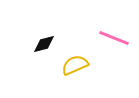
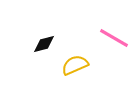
pink line: rotated 8 degrees clockwise
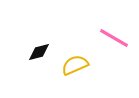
black diamond: moved 5 px left, 8 px down
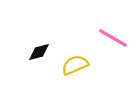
pink line: moved 1 px left
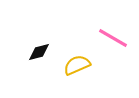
yellow semicircle: moved 2 px right
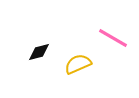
yellow semicircle: moved 1 px right, 1 px up
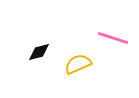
pink line: rotated 12 degrees counterclockwise
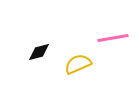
pink line: rotated 28 degrees counterclockwise
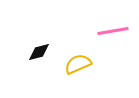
pink line: moved 7 px up
